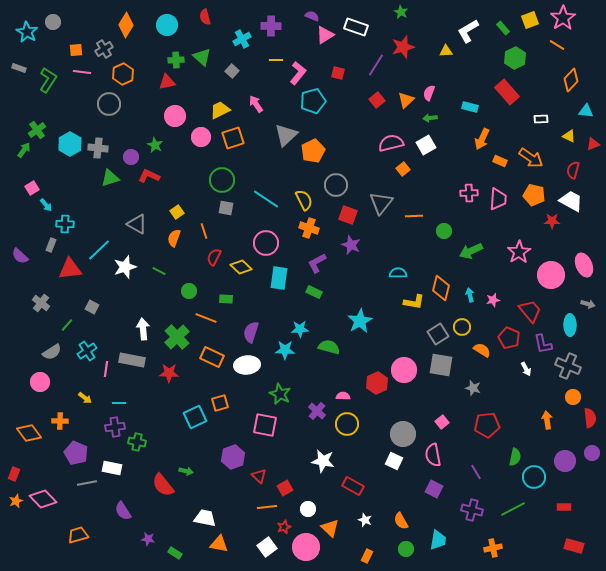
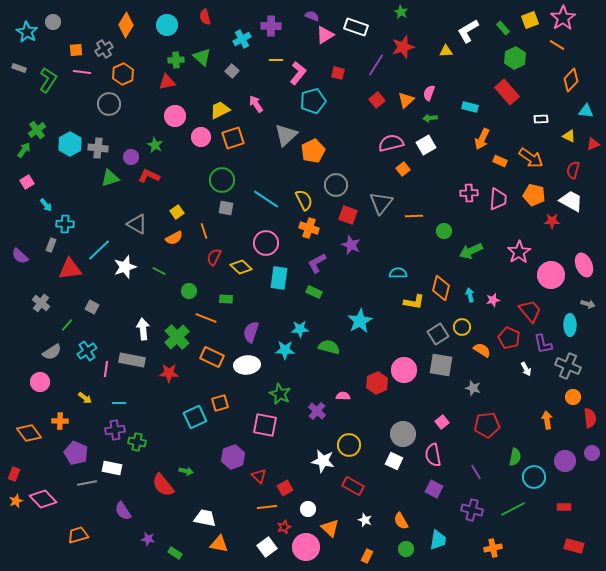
pink square at (32, 188): moved 5 px left, 6 px up
orange semicircle at (174, 238): rotated 138 degrees counterclockwise
yellow circle at (347, 424): moved 2 px right, 21 px down
purple cross at (115, 427): moved 3 px down
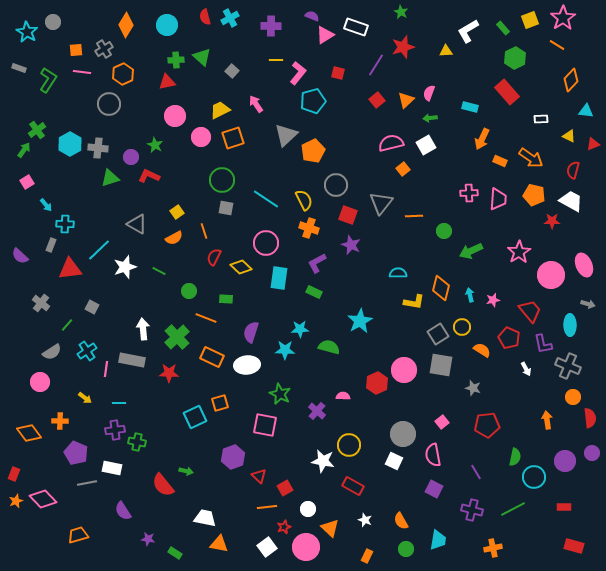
cyan cross at (242, 39): moved 12 px left, 21 px up
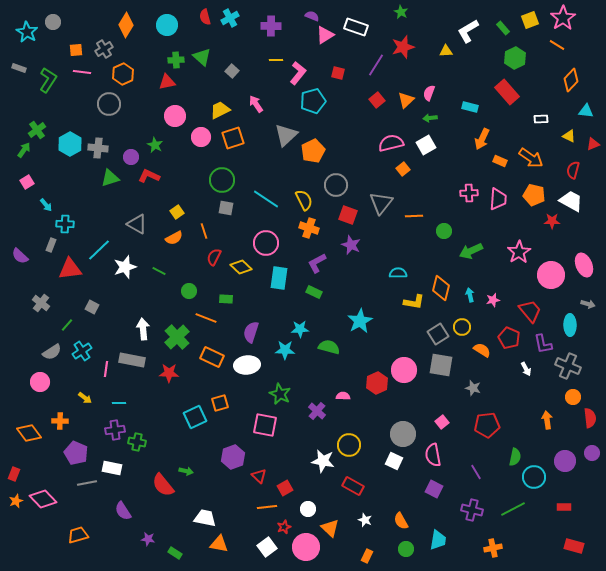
cyan cross at (87, 351): moved 5 px left
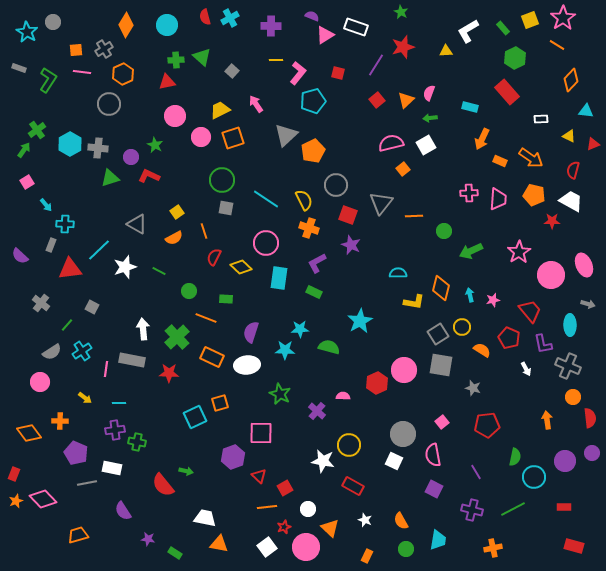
pink square at (265, 425): moved 4 px left, 8 px down; rotated 10 degrees counterclockwise
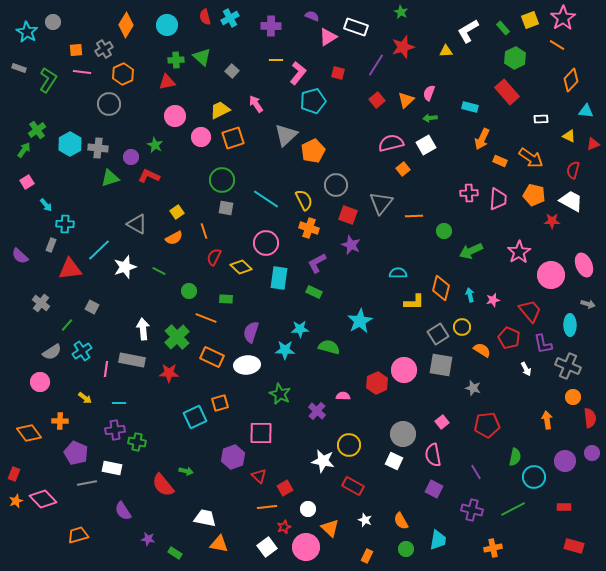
pink triangle at (325, 35): moved 3 px right, 2 px down
yellow L-shape at (414, 302): rotated 10 degrees counterclockwise
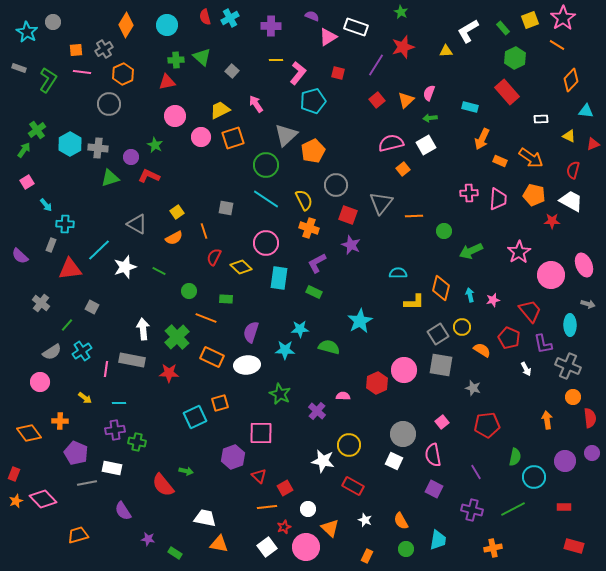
green circle at (222, 180): moved 44 px right, 15 px up
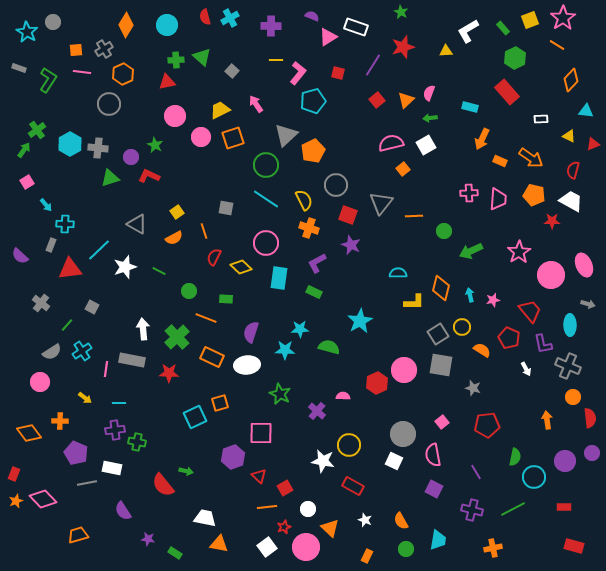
purple line at (376, 65): moved 3 px left
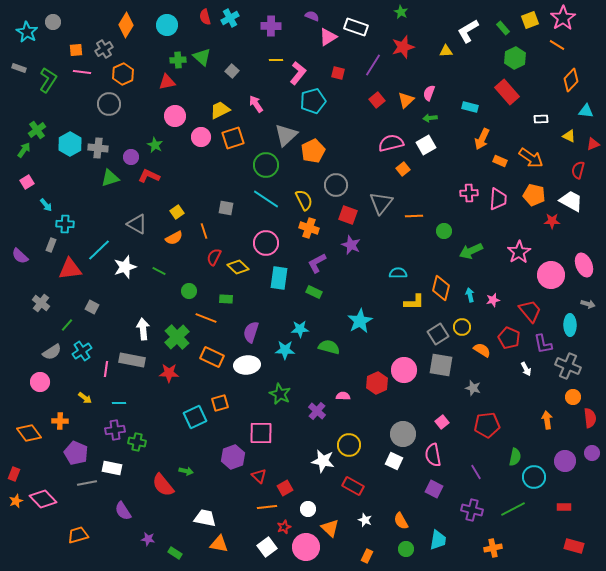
green cross at (176, 60): moved 2 px right
red semicircle at (573, 170): moved 5 px right
yellow diamond at (241, 267): moved 3 px left
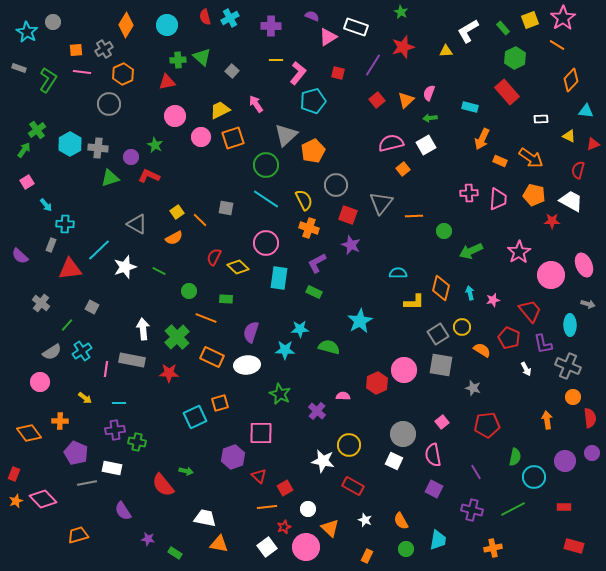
orange line at (204, 231): moved 4 px left, 11 px up; rotated 28 degrees counterclockwise
cyan arrow at (470, 295): moved 2 px up
